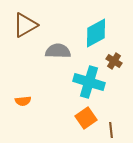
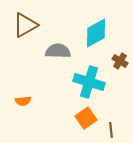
brown cross: moved 6 px right
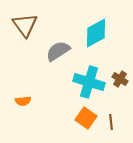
brown triangle: rotated 36 degrees counterclockwise
gray semicircle: rotated 35 degrees counterclockwise
brown cross: moved 18 px down
orange square: rotated 20 degrees counterclockwise
brown line: moved 8 px up
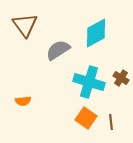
gray semicircle: moved 1 px up
brown cross: moved 1 px right, 1 px up
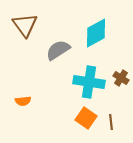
cyan cross: rotated 8 degrees counterclockwise
